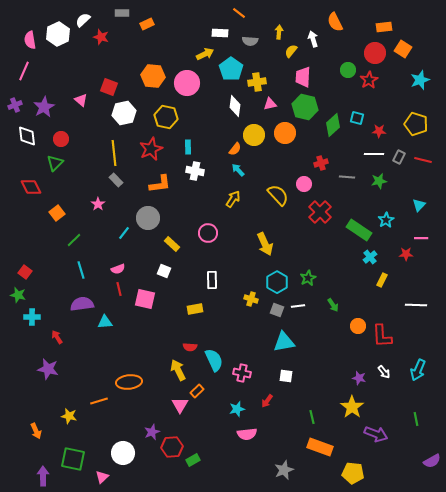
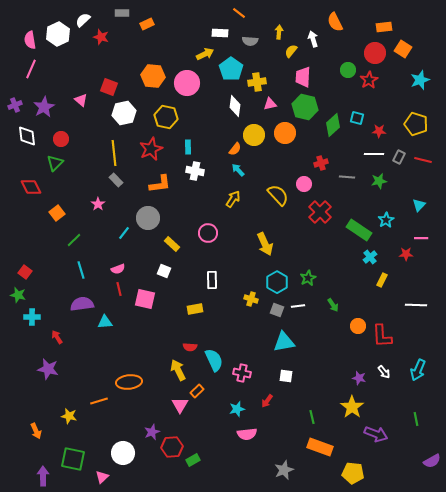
pink line at (24, 71): moved 7 px right, 2 px up
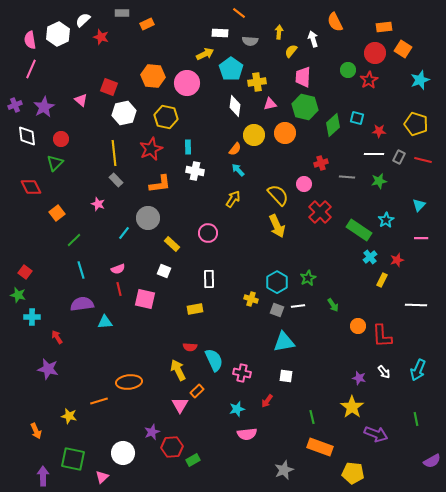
pink star at (98, 204): rotated 16 degrees counterclockwise
yellow arrow at (265, 244): moved 12 px right, 18 px up
red star at (406, 254): moved 9 px left, 6 px down; rotated 16 degrees counterclockwise
white rectangle at (212, 280): moved 3 px left, 1 px up
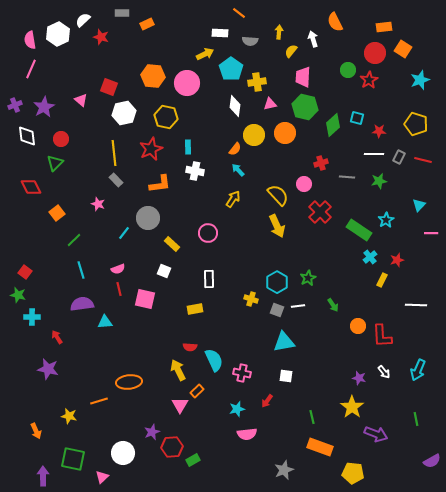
pink line at (421, 238): moved 10 px right, 5 px up
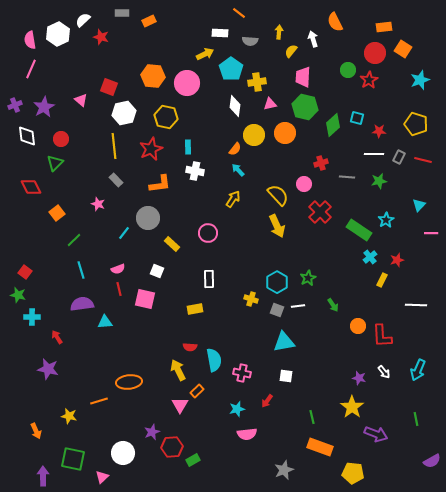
orange rectangle at (147, 24): moved 2 px right, 3 px up
yellow line at (114, 153): moved 7 px up
white square at (164, 271): moved 7 px left
cyan semicircle at (214, 360): rotated 15 degrees clockwise
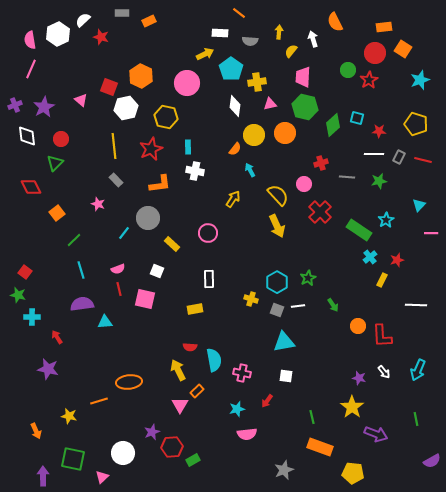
orange hexagon at (153, 76): moved 12 px left; rotated 20 degrees clockwise
white hexagon at (124, 113): moved 2 px right, 5 px up
cyan arrow at (238, 170): moved 12 px right; rotated 16 degrees clockwise
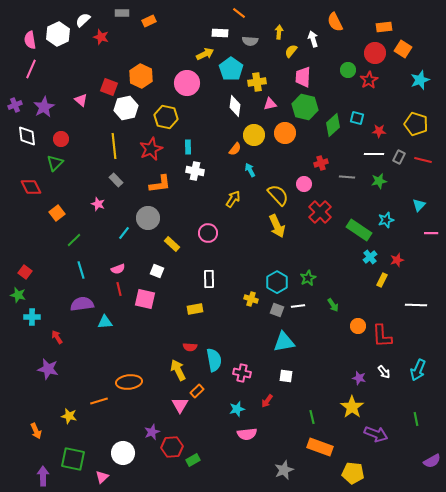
cyan star at (386, 220): rotated 14 degrees clockwise
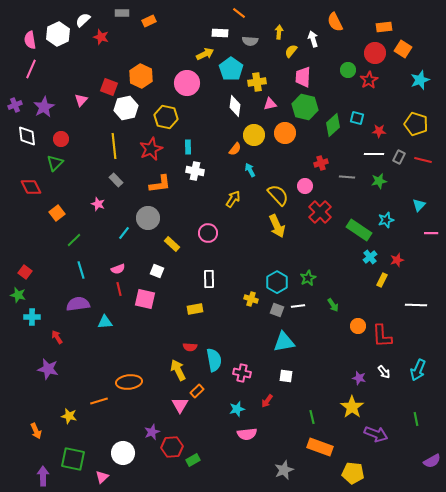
pink triangle at (81, 100): rotated 32 degrees clockwise
pink circle at (304, 184): moved 1 px right, 2 px down
purple semicircle at (82, 304): moved 4 px left
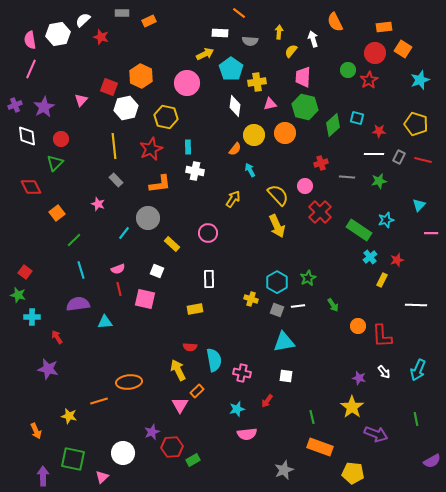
white hexagon at (58, 34): rotated 15 degrees clockwise
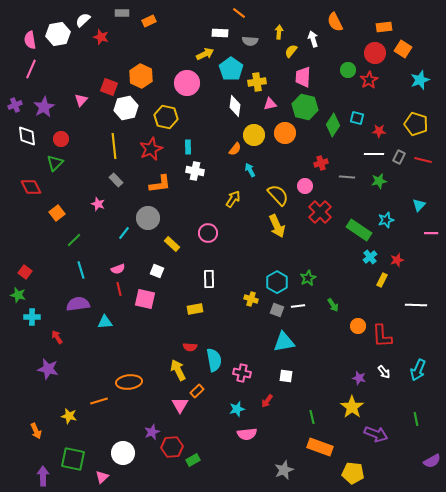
green diamond at (333, 125): rotated 15 degrees counterclockwise
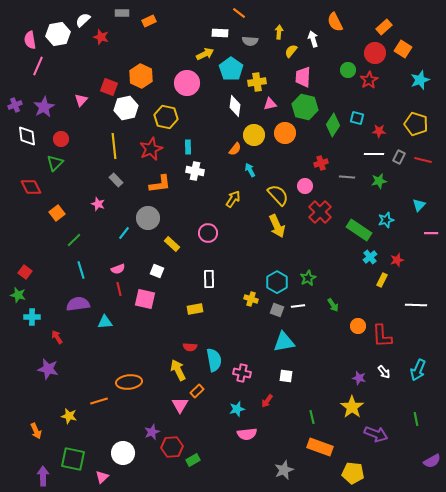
orange rectangle at (384, 27): rotated 35 degrees counterclockwise
pink line at (31, 69): moved 7 px right, 3 px up
